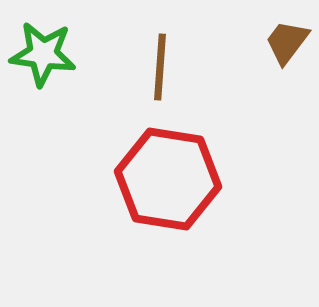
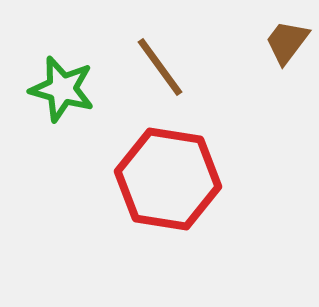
green star: moved 19 px right, 35 px down; rotated 8 degrees clockwise
brown line: rotated 40 degrees counterclockwise
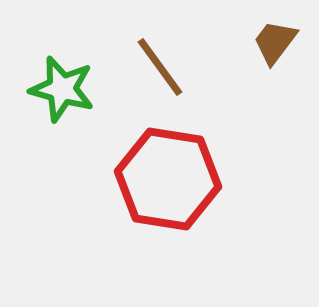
brown trapezoid: moved 12 px left
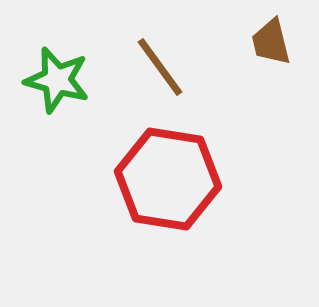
brown trapezoid: moved 4 px left; rotated 51 degrees counterclockwise
green star: moved 5 px left, 9 px up
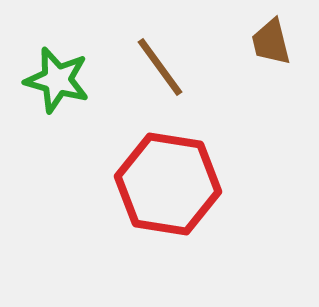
red hexagon: moved 5 px down
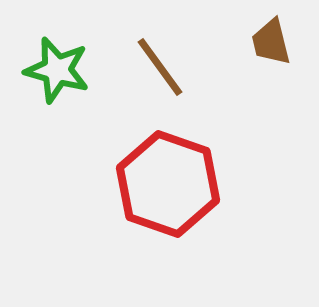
green star: moved 10 px up
red hexagon: rotated 10 degrees clockwise
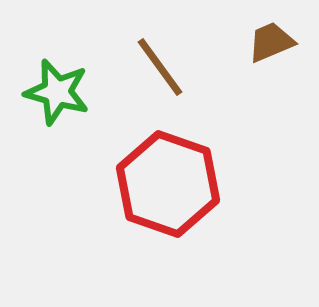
brown trapezoid: rotated 81 degrees clockwise
green star: moved 22 px down
